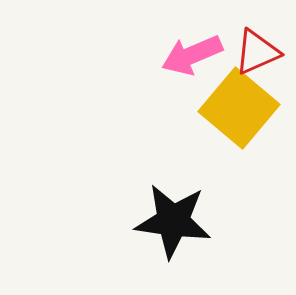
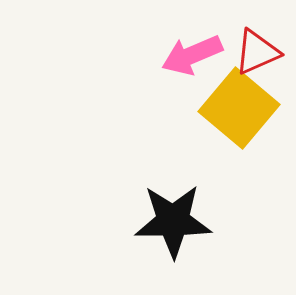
black star: rotated 8 degrees counterclockwise
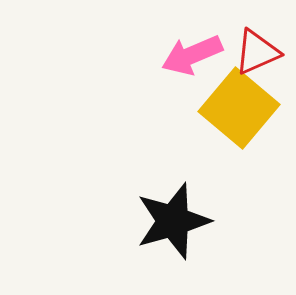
black star: rotated 16 degrees counterclockwise
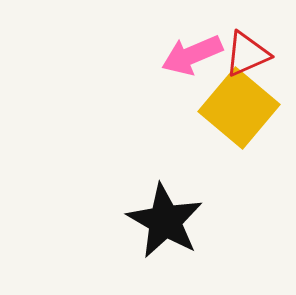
red triangle: moved 10 px left, 2 px down
black star: moved 8 px left; rotated 26 degrees counterclockwise
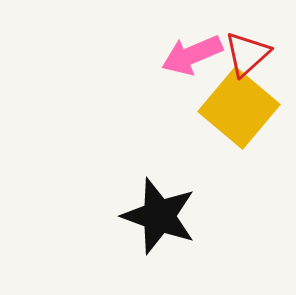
red triangle: rotated 18 degrees counterclockwise
black star: moved 6 px left, 5 px up; rotated 10 degrees counterclockwise
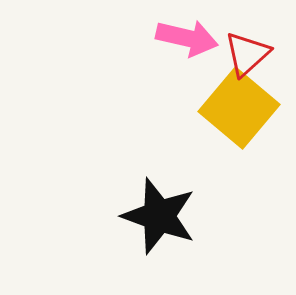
pink arrow: moved 5 px left, 17 px up; rotated 144 degrees counterclockwise
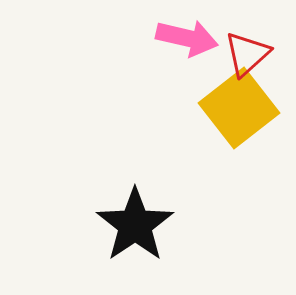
yellow square: rotated 12 degrees clockwise
black star: moved 24 px left, 9 px down; rotated 18 degrees clockwise
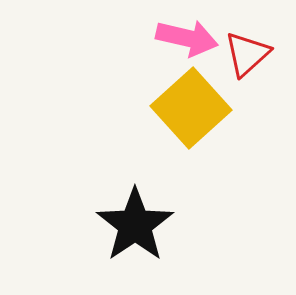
yellow square: moved 48 px left; rotated 4 degrees counterclockwise
